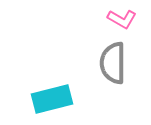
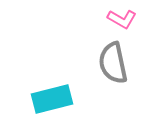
gray semicircle: rotated 12 degrees counterclockwise
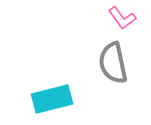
pink L-shape: moved 1 px up; rotated 24 degrees clockwise
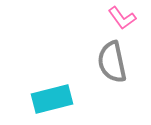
gray semicircle: moved 1 px left, 1 px up
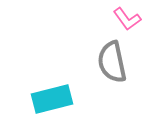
pink L-shape: moved 5 px right, 1 px down
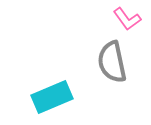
cyan rectangle: moved 2 px up; rotated 9 degrees counterclockwise
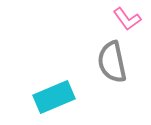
cyan rectangle: moved 2 px right
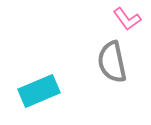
cyan rectangle: moved 15 px left, 6 px up
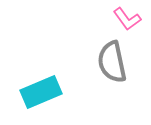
cyan rectangle: moved 2 px right, 1 px down
